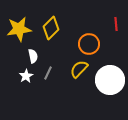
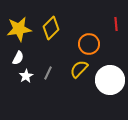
white semicircle: moved 15 px left, 2 px down; rotated 40 degrees clockwise
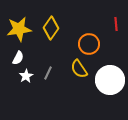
yellow diamond: rotated 10 degrees counterclockwise
yellow semicircle: rotated 78 degrees counterclockwise
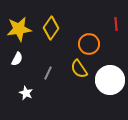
white semicircle: moved 1 px left, 1 px down
white star: moved 17 px down; rotated 16 degrees counterclockwise
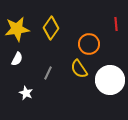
yellow star: moved 2 px left
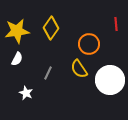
yellow star: moved 2 px down
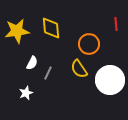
yellow diamond: rotated 40 degrees counterclockwise
white semicircle: moved 15 px right, 4 px down
white star: rotated 24 degrees clockwise
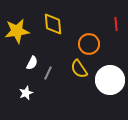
yellow diamond: moved 2 px right, 4 px up
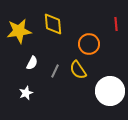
yellow star: moved 2 px right
yellow semicircle: moved 1 px left, 1 px down
gray line: moved 7 px right, 2 px up
white circle: moved 11 px down
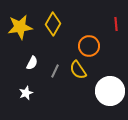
yellow diamond: rotated 35 degrees clockwise
yellow star: moved 1 px right, 4 px up
orange circle: moved 2 px down
